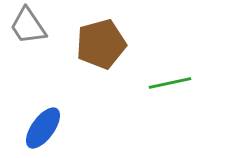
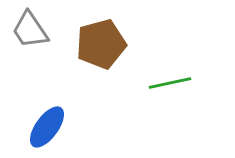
gray trapezoid: moved 2 px right, 4 px down
blue ellipse: moved 4 px right, 1 px up
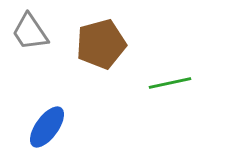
gray trapezoid: moved 2 px down
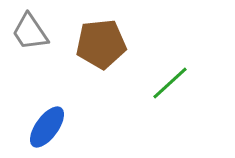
brown pentagon: rotated 9 degrees clockwise
green line: rotated 30 degrees counterclockwise
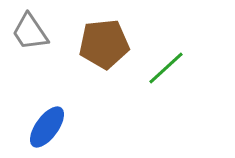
brown pentagon: moved 3 px right
green line: moved 4 px left, 15 px up
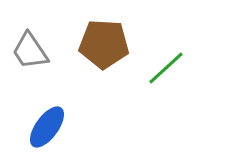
gray trapezoid: moved 19 px down
brown pentagon: rotated 9 degrees clockwise
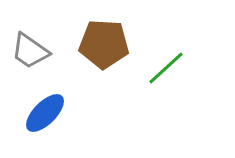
gray trapezoid: rotated 21 degrees counterclockwise
blue ellipse: moved 2 px left, 14 px up; rotated 9 degrees clockwise
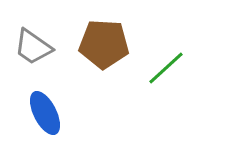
gray trapezoid: moved 3 px right, 4 px up
blue ellipse: rotated 72 degrees counterclockwise
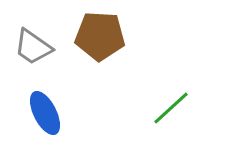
brown pentagon: moved 4 px left, 8 px up
green line: moved 5 px right, 40 px down
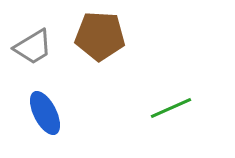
gray trapezoid: rotated 66 degrees counterclockwise
green line: rotated 18 degrees clockwise
